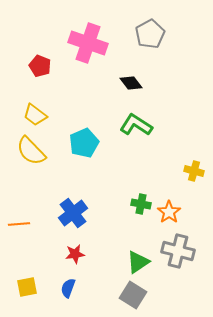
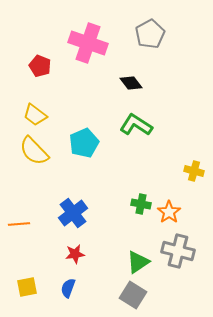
yellow semicircle: moved 3 px right
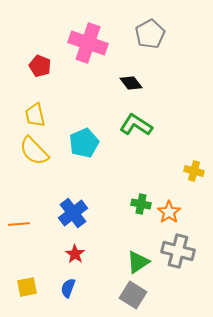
yellow trapezoid: rotated 40 degrees clockwise
red star: rotated 30 degrees counterclockwise
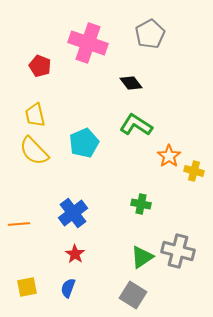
orange star: moved 56 px up
green triangle: moved 4 px right, 5 px up
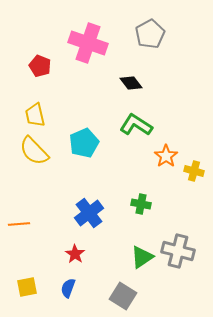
orange star: moved 3 px left
blue cross: moved 16 px right
gray square: moved 10 px left, 1 px down
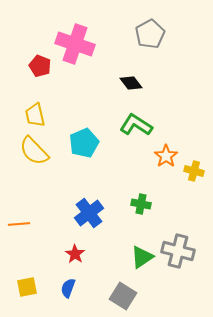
pink cross: moved 13 px left, 1 px down
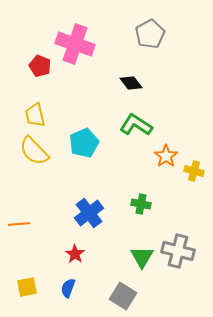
green triangle: rotated 25 degrees counterclockwise
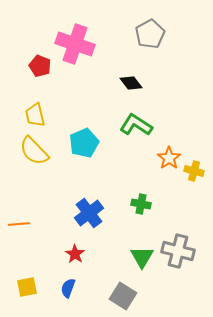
orange star: moved 3 px right, 2 px down
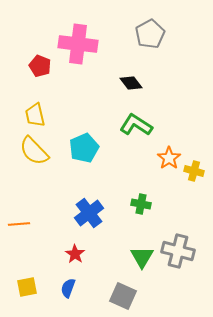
pink cross: moved 3 px right; rotated 12 degrees counterclockwise
cyan pentagon: moved 5 px down
gray square: rotated 8 degrees counterclockwise
